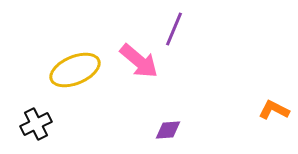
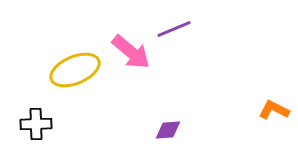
purple line: rotated 44 degrees clockwise
pink arrow: moved 8 px left, 9 px up
black cross: rotated 24 degrees clockwise
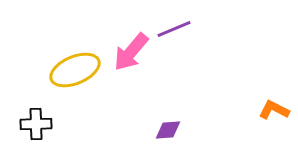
pink arrow: rotated 90 degrees clockwise
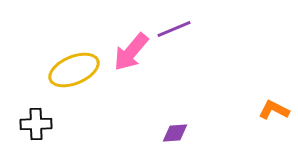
yellow ellipse: moved 1 px left
purple diamond: moved 7 px right, 3 px down
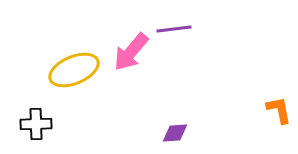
purple line: rotated 16 degrees clockwise
orange L-shape: moved 5 px right; rotated 52 degrees clockwise
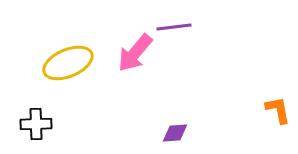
purple line: moved 2 px up
pink arrow: moved 4 px right, 1 px down
yellow ellipse: moved 6 px left, 7 px up
orange L-shape: moved 1 px left
